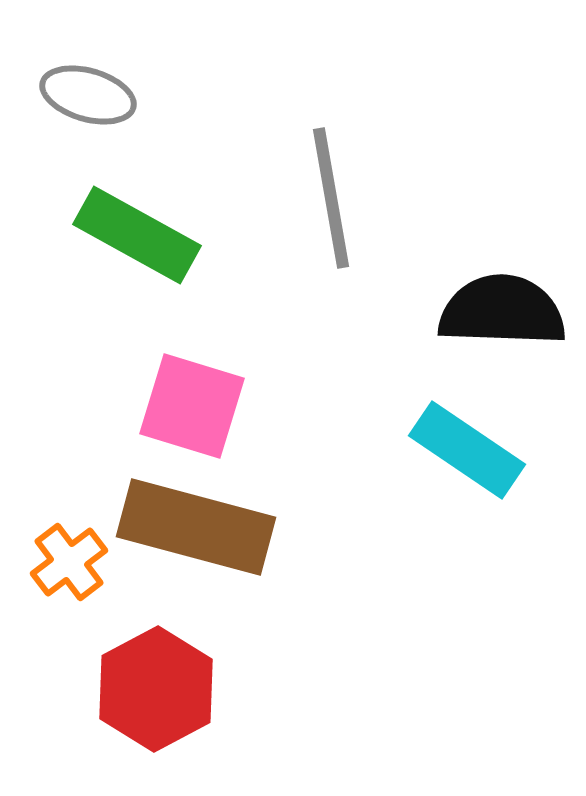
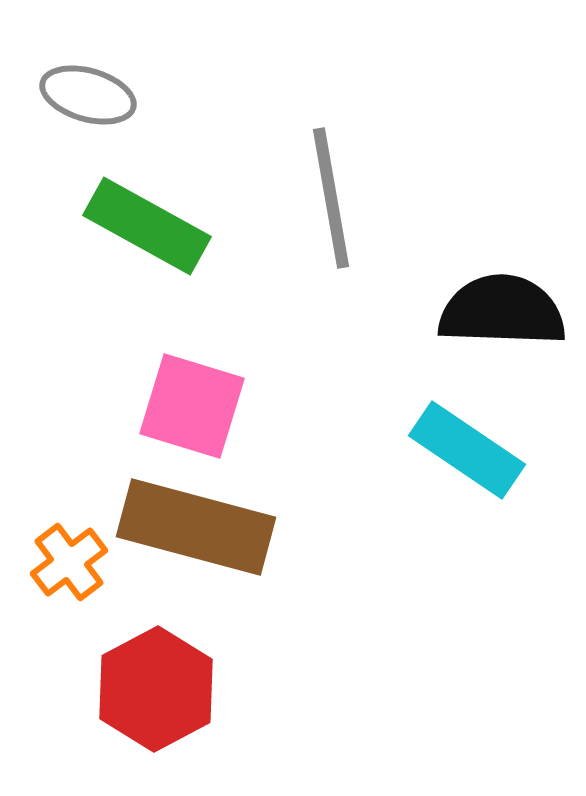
green rectangle: moved 10 px right, 9 px up
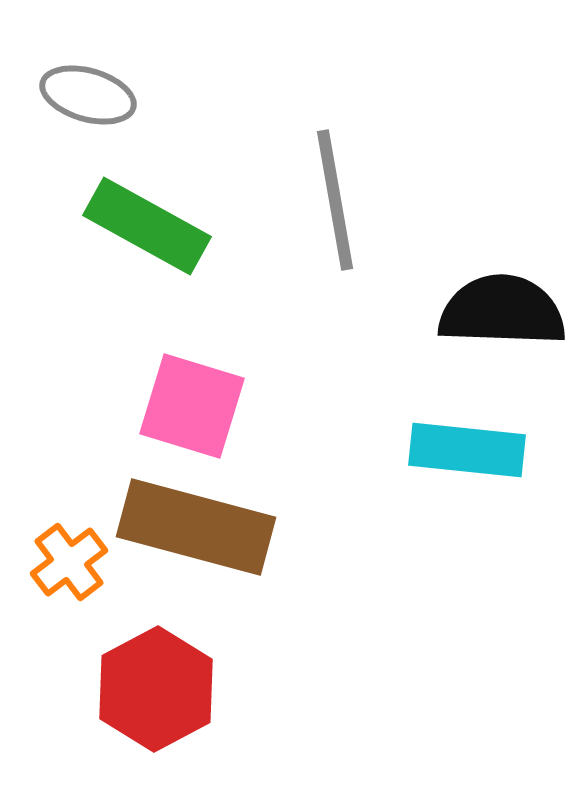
gray line: moved 4 px right, 2 px down
cyan rectangle: rotated 28 degrees counterclockwise
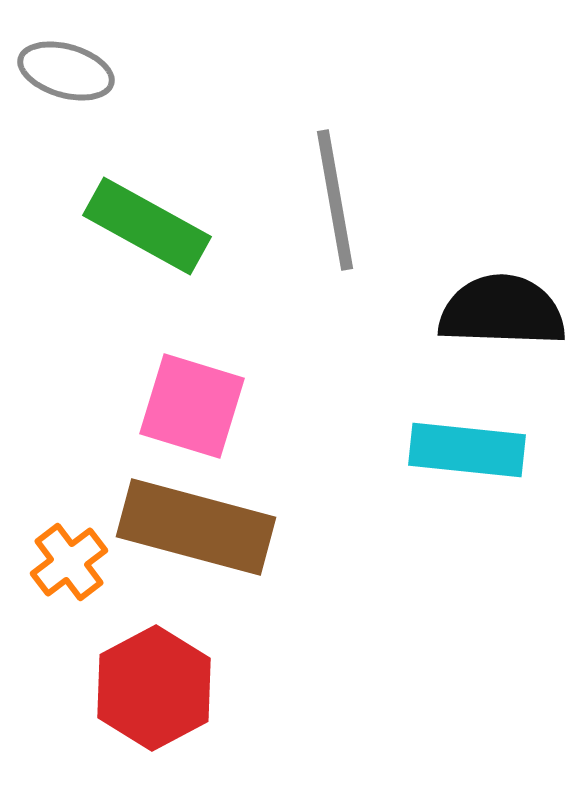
gray ellipse: moved 22 px left, 24 px up
red hexagon: moved 2 px left, 1 px up
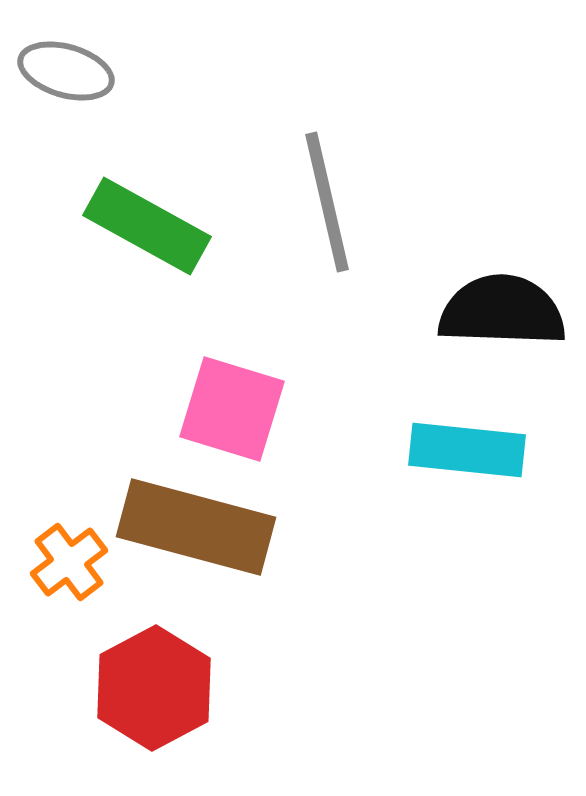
gray line: moved 8 px left, 2 px down; rotated 3 degrees counterclockwise
pink square: moved 40 px right, 3 px down
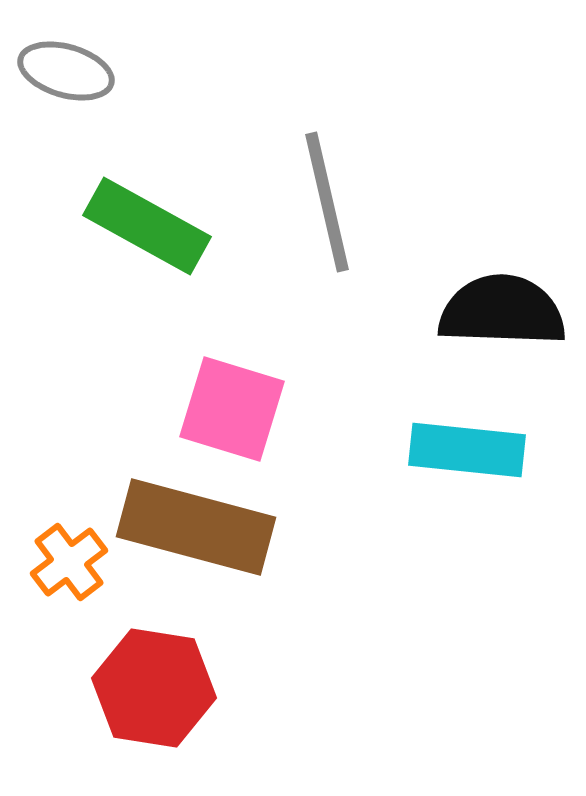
red hexagon: rotated 23 degrees counterclockwise
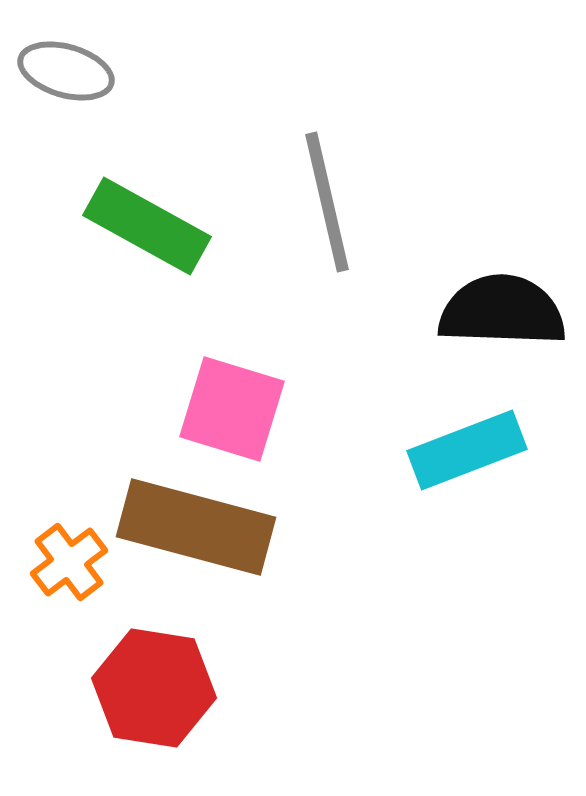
cyan rectangle: rotated 27 degrees counterclockwise
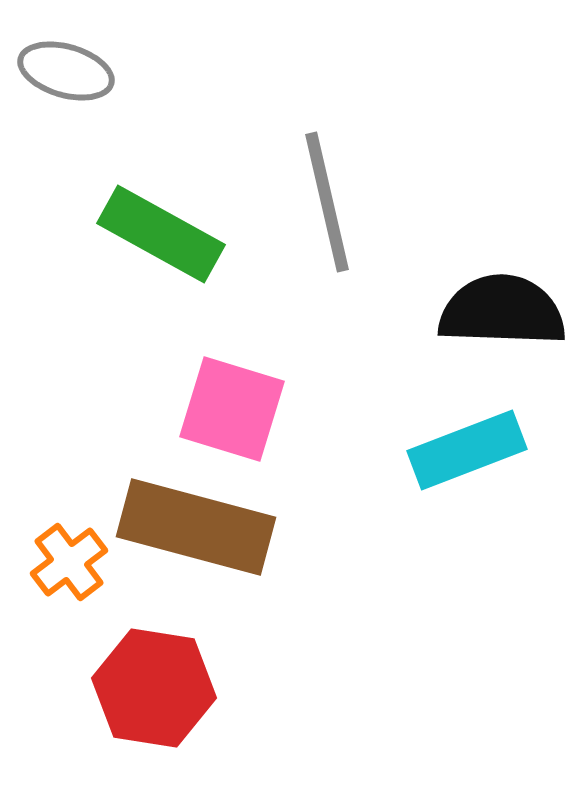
green rectangle: moved 14 px right, 8 px down
